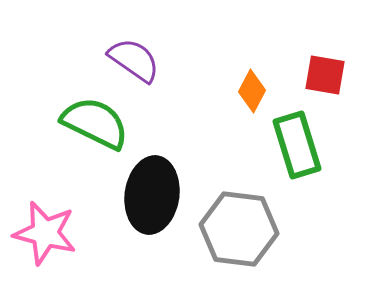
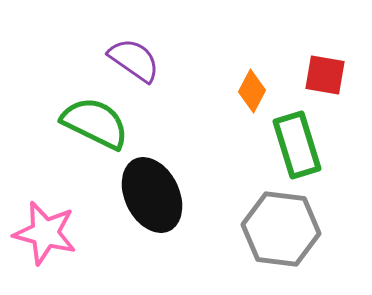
black ellipse: rotated 34 degrees counterclockwise
gray hexagon: moved 42 px right
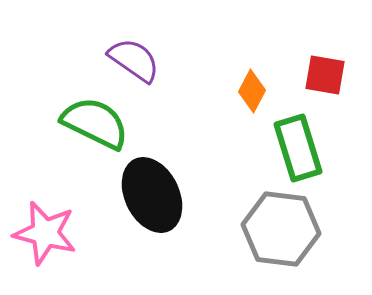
green rectangle: moved 1 px right, 3 px down
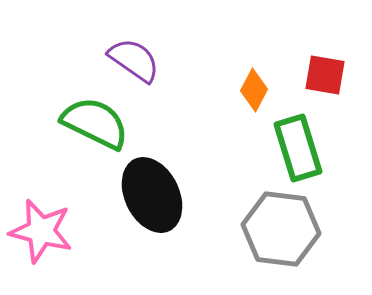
orange diamond: moved 2 px right, 1 px up
pink star: moved 4 px left, 2 px up
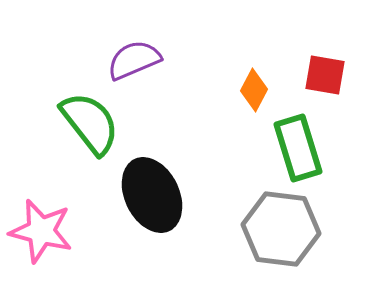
purple semicircle: rotated 58 degrees counterclockwise
green semicircle: moved 5 px left; rotated 26 degrees clockwise
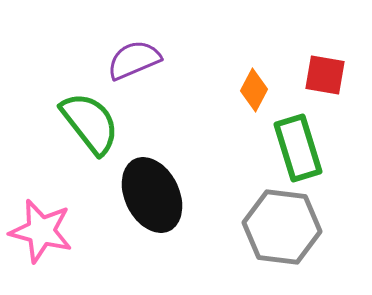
gray hexagon: moved 1 px right, 2 px up
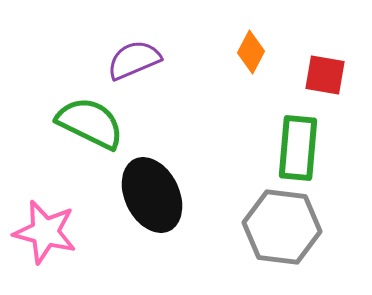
orange diamond: moved 3 px left, 38 px up
green semicircle: rotated 26 degrees counterclockwise
green rectangle: rotated 22 degrees clockwise
pink star: moved 4 px right, 1 px down
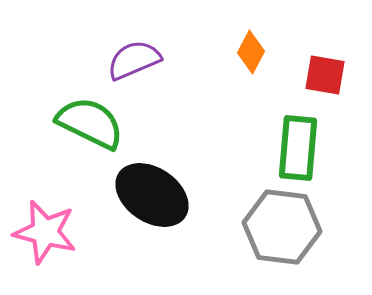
black ellipse: rotated 30 degrees counterclockwise
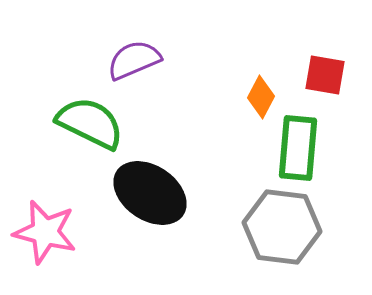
orange diamond: moved 10 px right, 45 px down
black ellipse: moved 2 px left, 2 px up
